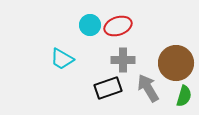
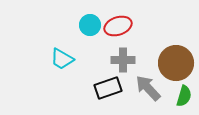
gray arrow: rotated 12 degrees counterclockwise
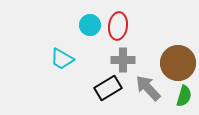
red ellipse: rotated 64 degrees counterclockwise
brown circle: moved 2 px right
black rectangle: rotated 12 degrees counterclockwise
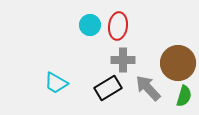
cyan trapezoid: moved 6 px left, 24 px down
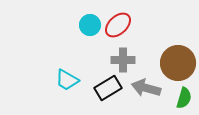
red ellipse: moved 1 px up; rotated 40 degrees clockwise
cyan trapezoid: moved 11 px right, 3 px up
gray arrow: moved 2 px left; rotated 32 degrees counterclockwise
green semicircle: moved 2 px down
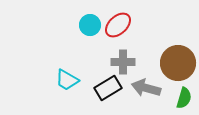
gray cross: moved 2 px down
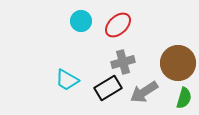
cyan circle: moved 9 px left, 4 px up
gray cross: rotated 15 degrees counterclockwise
gray arrow: moved 2 px left, 4 px down; rotated 48 degrees counterclockwise
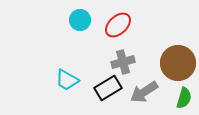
cyan circle: moved 1 px left, 1 px up
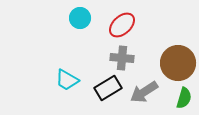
cyan circle: moved 2 px up
red ellipse: moved 4 px right
gray cross: moved 1 px left, 4 px up; rotated 20 degrees clockwise
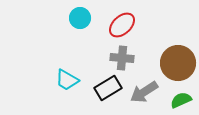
green semicircle: moved 3 px left, 2 px down; rotated 130 degrees counterclockwise
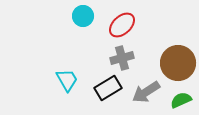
cyan circle: moved 3 px right, 2 px up
gray cross: rotated 20 degrees counterclockwise
cyan trapezoid: rotated 150 degrees counterclockwise
gray arrow: moved 2 px right
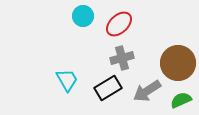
red ellipse: moved 3 px left, 1 px up
gray arrow: moved 1 px right, 1 px up
